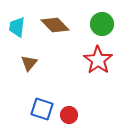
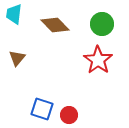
cyan trapezoid: moved 3 px left, 13 px up
brown triangle: moved 12 px left, 5 px up
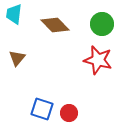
red star: rotated 20 degrees counterclockwise
red circle: moved 2 px up
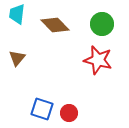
cyan trapezoid: moved 3 px right
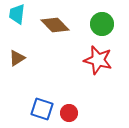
brown triangle: rotated 18 degrees clockwise
